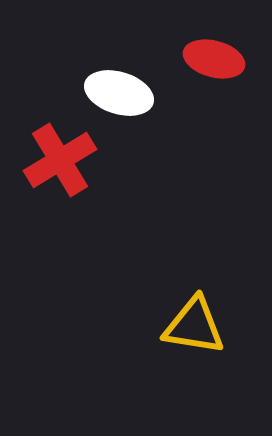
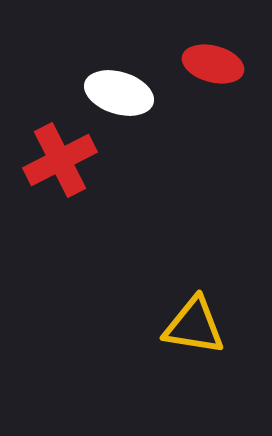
red ellipse: moved 1 px left, 5 px down
red cross: rotated 4 degrees clockwise
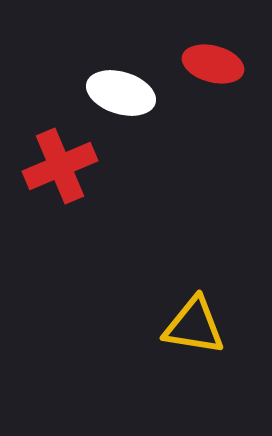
white ellipse: moved 2 px right
red cross: moved 6 px down; rotated 4 degrees clockwise
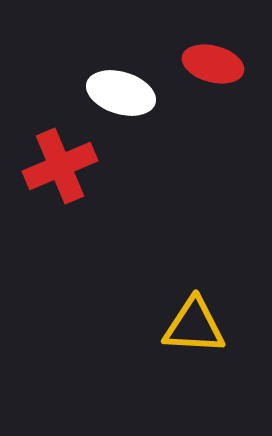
yellow triangle: rotated 6 degrees counterclockwise
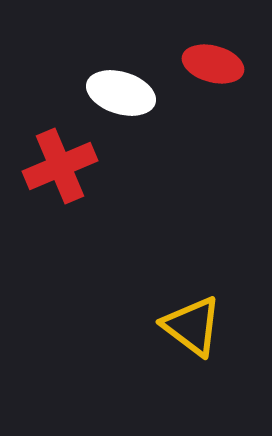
yellow triangle: moved 2 px left; rotated 34 degrees clockwise
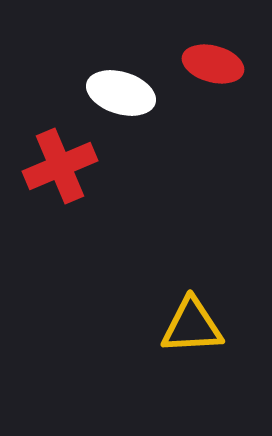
yellow triangle: rotated 40 degrees counterclockwise
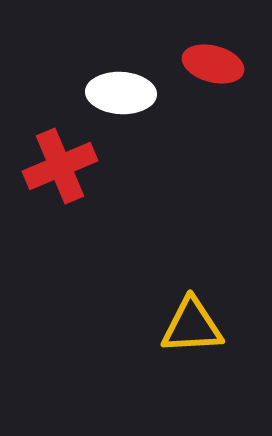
white ellipse: rotated 14 degrees counterclockwise
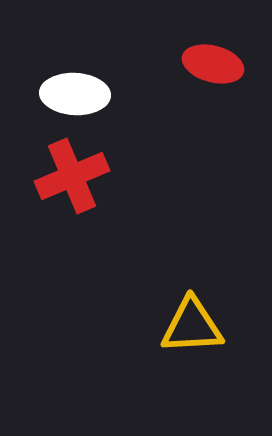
white ellipse: moved 46 px left, 1 px down
red cross: moved 12 px right, 10 px down
